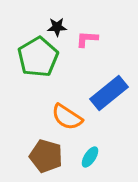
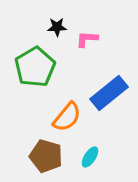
green pentagon: moved 3 px left, 10 px down
orange semicircle: rotated 84 degrees counterclockwise
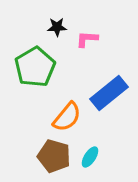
brown pentagon: moved 8 px right
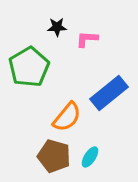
green pentagon: moved 6 px left
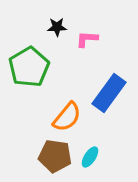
blue rectangle: rotated 15 degrees counterclockwise
brown pentagon: moved 1 px right; rotated 8 degrees counterclockwise
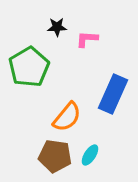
blue rectangle: moved 4 px right, 1 px down; rotated 12 degrees counterclockwise
cyan ellipse: moved 2 px up
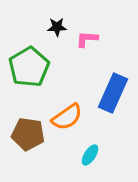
blue rectangle: moved 1 px up
orange semicircle: rotated 16 degrees clockwise
brown pentagon: moved 27 px left, 22 px up
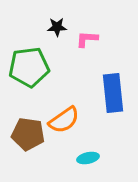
green pentagon: rotated 24 degrees clockwise
blue rectangle: rotated 30 degrees counterclockwise
orange semicircle: moved 3 px left, 3 px down
cyan ellipse: moved 2 px left, 3 px down; rotated 45 degrees clockwise
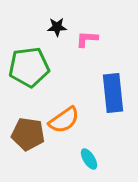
cyan ellipse: moved 1 px right, 1 px down; rotated 70 degrees clockwise
